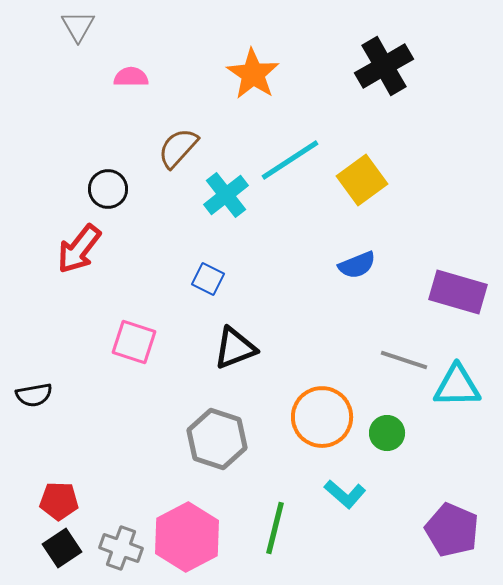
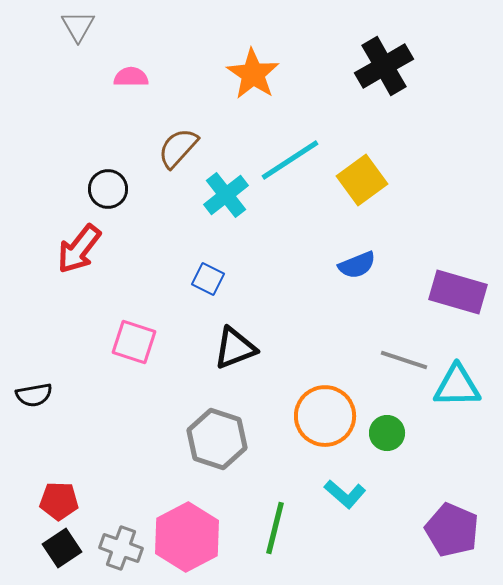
orange circle: moved 3 px right, 1 px up
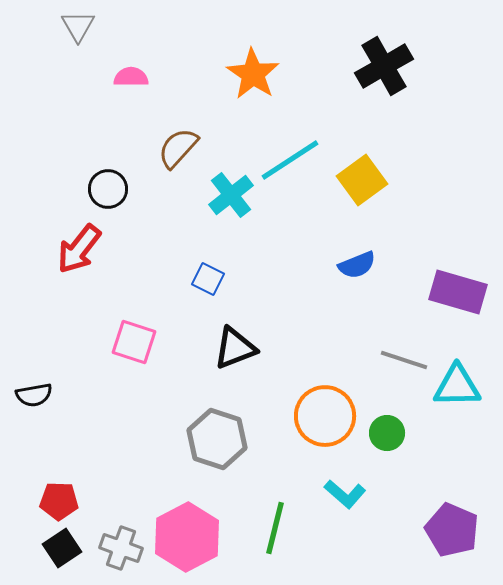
cyan cross: moved 5 px right
